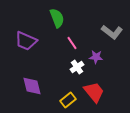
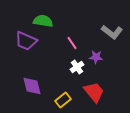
green semicircle: moved 14 px left, 3 px down; rotated 60 degrees counterclockwise
yellow rectangle: moved 5 px left
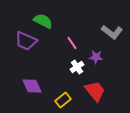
green semicircle: rotated 18 degrees clockwise
purple diamond: rotated 10 degrees counterclockwise
red trapezoid: moved 1 px right, 1 px up
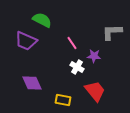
green semicircle: moved 1 px left, 1 px up
gray L-shape: rotated 140 degrees clockwise
purple star: moved 2 px left, 1 px up
white cross: rotated 24 degrees counterclockwise
purple diamond: moved 3 px up
yellow rectangle: rotated 49 degrees clockwise
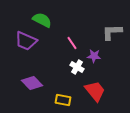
purple diamond: rotated 20 degrees counterclockwise
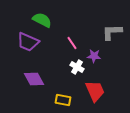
purple trapezoid: moved 2 px right, 1 px down
purple diamond: moved 2 px right, 4 px up; rotated 15 degrees clockwise
red trapezoid: rotated 15 degrees clockwise
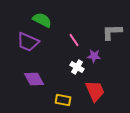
pink line: moved 2 px right, 3 px up
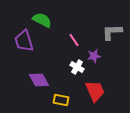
purple trapezoid: moved 4 px left, 1 px up; rotated 50 degrees clockwise
purple star: rotated 16 degrees counterclockwise
purple diamond: moved 5 px right, 1 px down
yellow rectangle: moved 2 px left
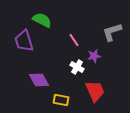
gray L-shape: rotated 15 degrees counterclockwise
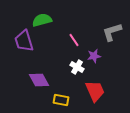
green semicircle: rotated 42 degrees counterclockwise
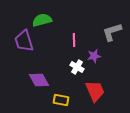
pink line: rotated 32 degrees clockwise
